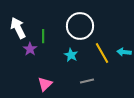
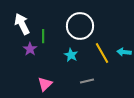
white arrow: moved 4 px right, 4 px up
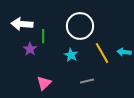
white arrow: rotated 60 degrees counterclockwise
pink triangle: moved 1 px left, 1 px up
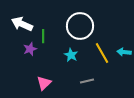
white arrow: rotated 20 degrees clockwise
purple star: rotated 16 degrees clockwise
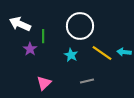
white arrow: moved 2 px left
purple star: rotated 16 degrees counterclockwise
yellow line: rotated 25 degrees counterclockwise
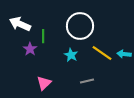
cyan arrow: moved 2 px down
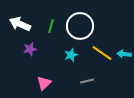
green line: moved 8 px right, 10 px up; rotated 16 degrees clockwise
purple star: rotated 24 degrees clockwise
cyan star: rotated 24 degrees clockwise
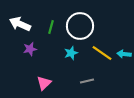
green line: moved 1 px down
cyan star: moved 2 px up
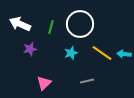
white circle: moved 2 px up
